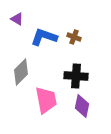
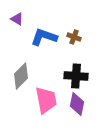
gray diamond: moved 4 px down
purple diamond: moved 5 px left, 2 px up
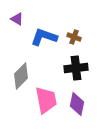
black cross: moved 8 px up; rotated 10 degrees counterclockwise
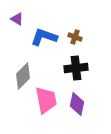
brown cross: moved 1 px right
gray diamond: moved 2 px right
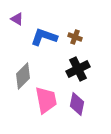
black cross: moved 2 px right, 1 px down; rotated 20 degrees counterclockwise
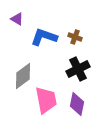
gray diamond: rotated 8 degrees clockwise
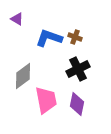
blue L-shape: moved 5 px right, 1 px down
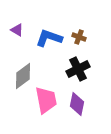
purple triangle: moved 11 px down
brown cross: moved 4 px right
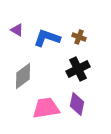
blue L-shape: moved 2 px left
pink trapezoid: moved 8 px down; rotated 88 degrees counterclockwise
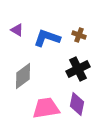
brown cross: moved 2 px up
